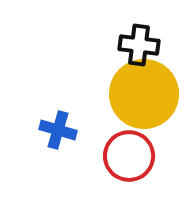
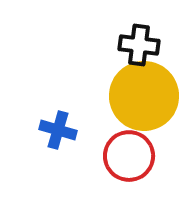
yellow circle: moved 2 px down
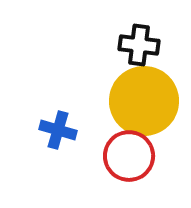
yellow circle: moved 5 px down
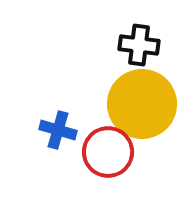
yellow circle: moved 2 px left, 3 px down
red circle: moved 21 px left, 4 px up
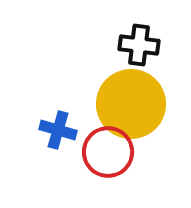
yellow circle: moved 11 px left
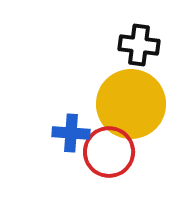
blue cross: moved 13 px right, 3 px down; rotated 12 degrees counterclockwise
red circle: moved 1 px right
